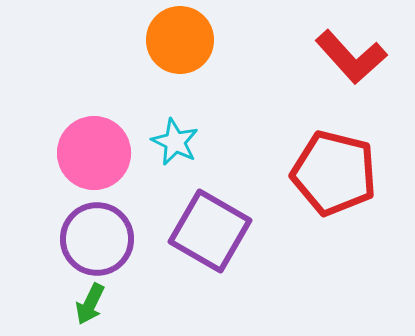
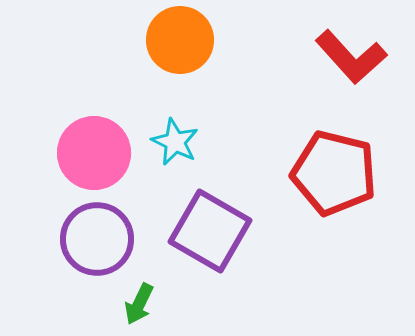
green arrow: moved 49 px right
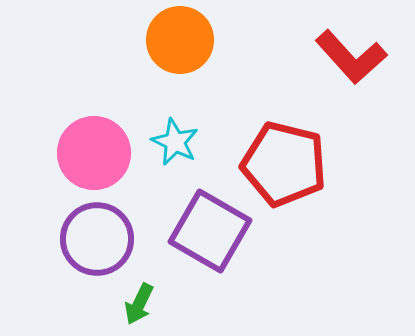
red pentagon: moved 50 px left, 9 px up
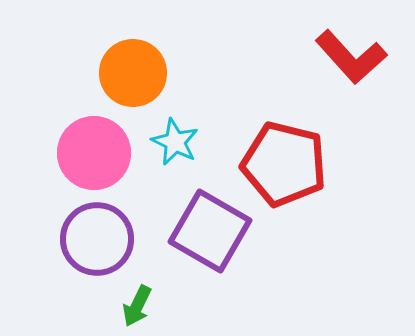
orange circle: moved 47 px left, 33 px down
green arrow: moved 2 px left, 2 px down
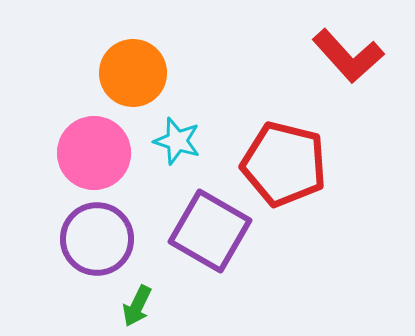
red L-shape: moved 3 px left, 1 px up
cyan star: moved 2 px right, 1 px up; rotated 9 degrees counterclockwise
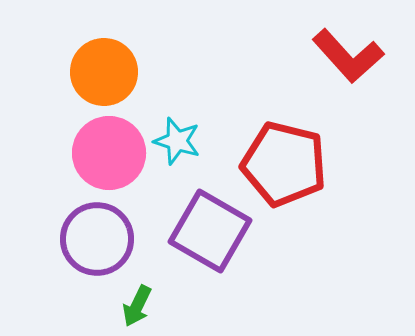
orange circle: moved 29 px left, 1 px up
pink circle: moved 15 px right
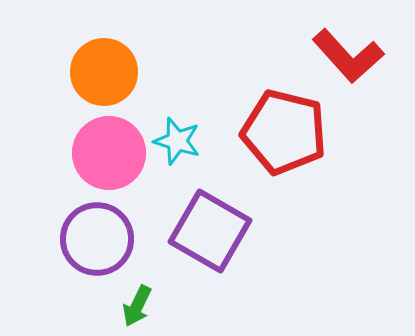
red pentagon: moved 32 px up
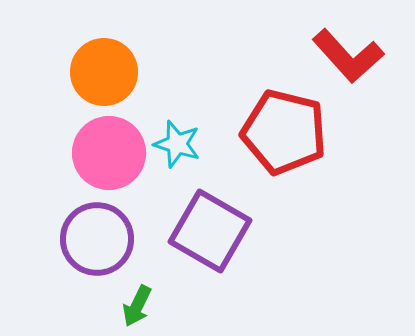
cyan star: moved 3 px down
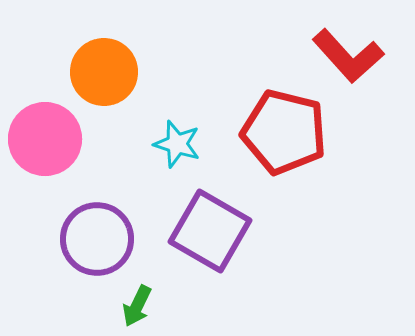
pink circle: moved 64 px left, 14 px up
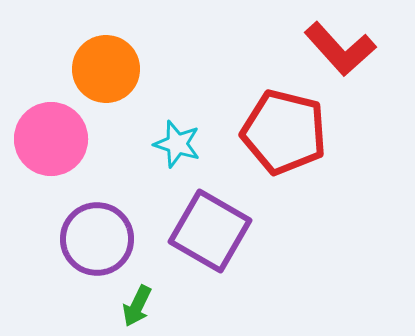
red L-shape: moved 8 px left, 7 px up
orange circle: moved 2 px right, 3 px up
pink circle: moved 6 px right
